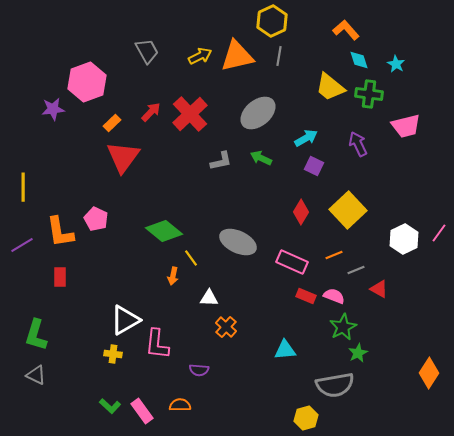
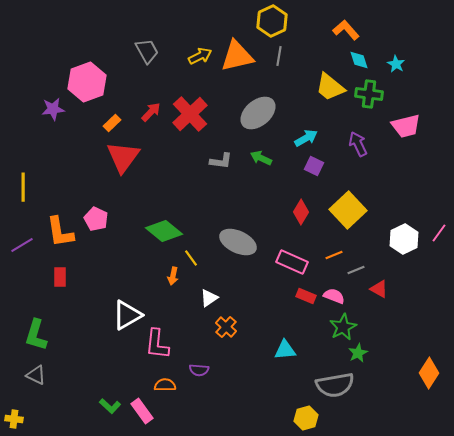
gray L-shape at (221, 161): rotated 20 degrees clockwise
white triangle at (209, 298): rotated 36 degrees counterclockwise
white triangle at (125, 320): moved 2 px right, 5 px up
yellow cross at (113, 354): moved 99 px left, 65 px down
orange semicircle at (180, 405): moved 15 px left, 20 px up
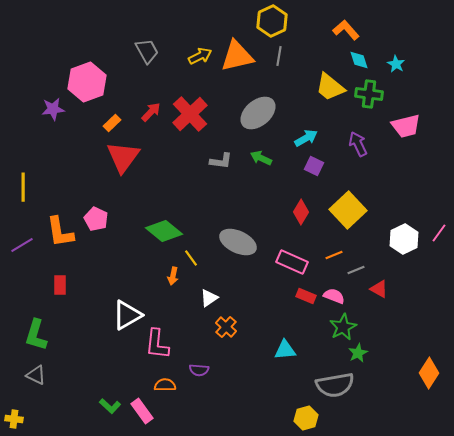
red rectangle at (60, 277): moved 8 px down
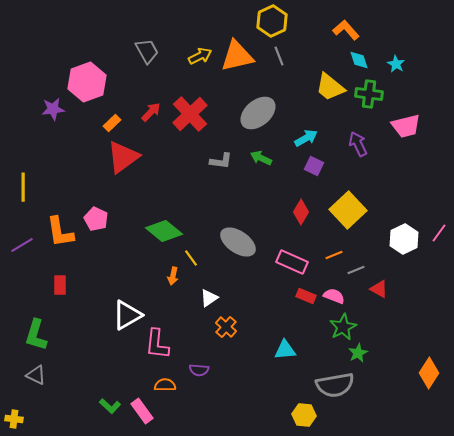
gray line at (279, 56): rotated 30 degrees counterclockwise
red triangle at (123, 157): rotated 18 degrees clockwise
gray ellipse at (238, 242): rotated 9 degrees clockwise
yellow hexagon at (306, 418): moved 2 px left, 3 px up; rotated 20 degrees clockwise
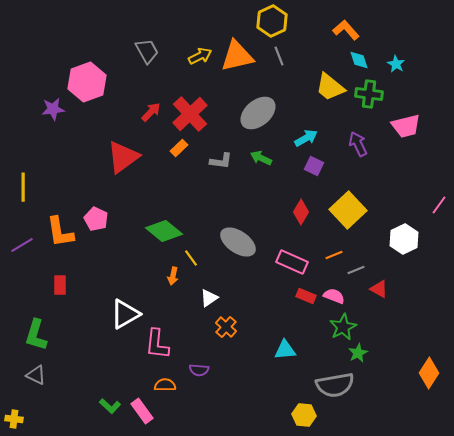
orange rectangle at (112, 123): moved 67 px right, 25 px down
pink line at (439, 233): moved 28 px up
white triangle at (127, 315): moved 2 px left, 1 px up
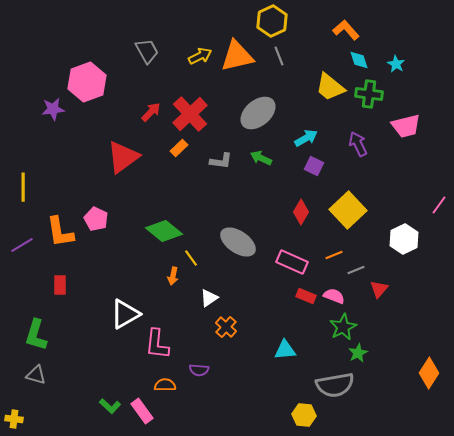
red triangle at (379, 289): rotated 42 degrees clockwise
gray triangle at (36, 375): rotated 10 degrees counterclockwise
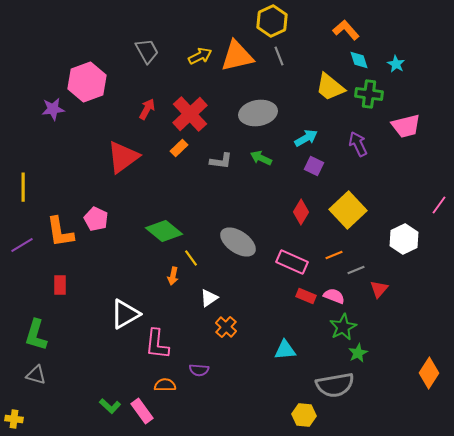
red arrow at (151, 112): moved 4 px left, 3 px up; rotated 15 degrees counterclockwise
gray ellipse at (258, 113): rotated 30 degrees clockwise
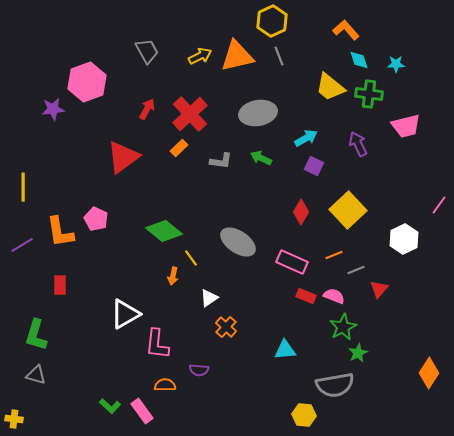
cyan star at (396, 64): rotated 30 degrees counterclockwise
